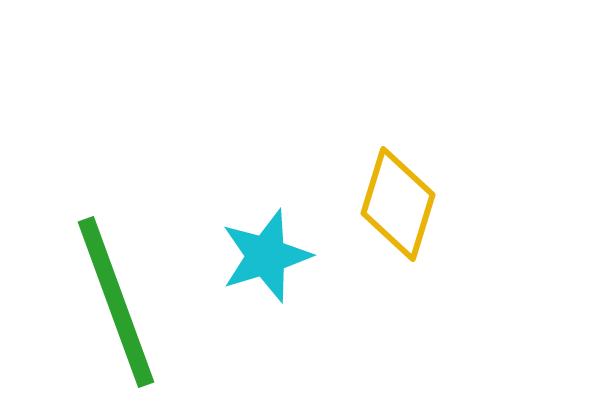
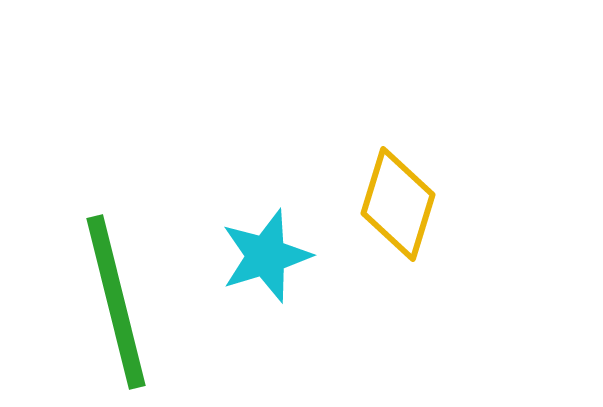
green line: rotated 6 degrees clockwise
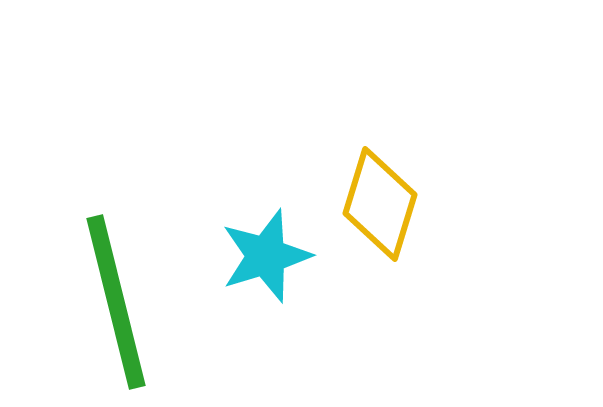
yellow diamond: moved 18 px left
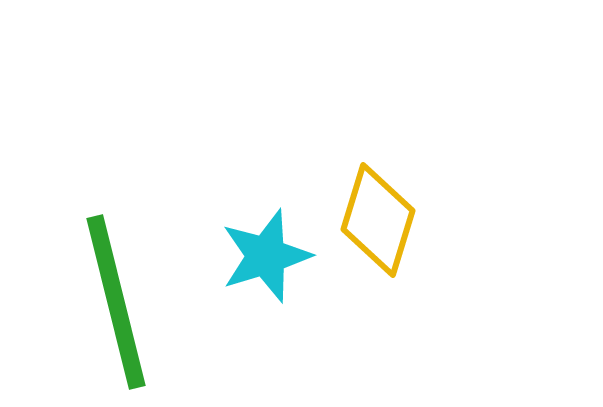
yellow diamond: moved 2 px left, 16 px down
